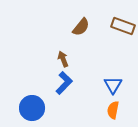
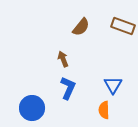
blue L-shape: moved 4 px right, 5 px down; rotated 20 degrees counterclockwise
orange semicircle: moved 9 px left; rotated 12 degrees counterclockwise
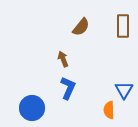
brown rectangle: rotated 70 degrees clockwise
blue triangle: moved 11 px right, 5 px down
orange semicircle: moved 5 px right
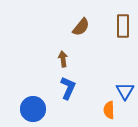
brown arrow: rotated 14 degrees clockwise
blue triangle: moved 1 px right, 1 px down
blue circle: moved 1 px right, 1 px down
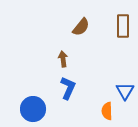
orange semicircle: moved 2 px left, 1 px down
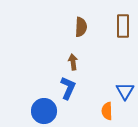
brown semicircle: rotated 36 degrees counterclockwise
brown arrow: moved 10 px right, 3 px down
blue circle: moved 11 px right, 2 px down
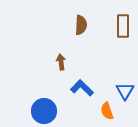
brown semicircle: moved 2 px up
brown arrow: moved 12 px left
blue L-shape: moved 14 px right; rotated 70 degrees counterclockwise
orange semicircle: rotated 18 degrees counterclockwise
